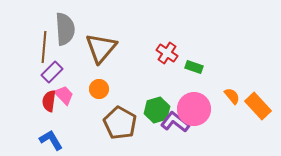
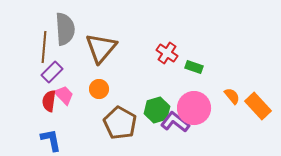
pink circle: moved 1 px up
blue L-shape: rotated 20 degrees clockwise
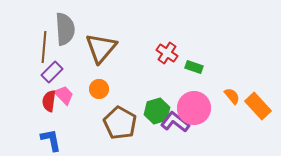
green hexagon: moved 1 px down
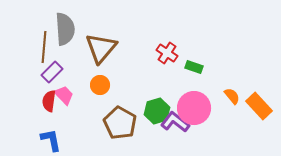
orange circle: moved 1 px right, 4 px up
orange rectangle: moved 1 px right
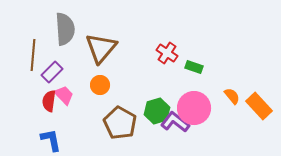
brown line: moved 11 px left, 8 px down
